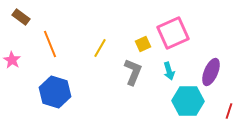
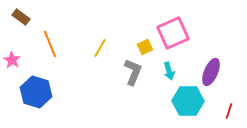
yellow square: moved 2 px right, 3 px down
blue hexagon: moved 19 px left
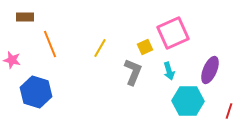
brown rectangle: moved 4 px right; rotated 36 degrees counterclockwise
pink star: rotated 18 degrees counterclockwise
purple ellipse: moved 1 px left, 2 px up
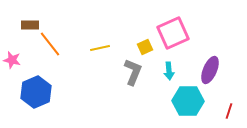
brown rectangle: moved 5 px right, 8 px down
orange line: rotated 16 degrees counterclockwise
yellow line: rotated 48 degrees clockwise
cyan arrow: rotated 12 degrees clockwise
blue hexagon: rotated 20 degrees clockwise
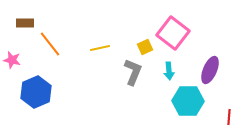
brown rectangle: moved 5 px left, 2 px up
pink square: rotated 28 degrees counterclockwise
red line: moved 6 px down; rotated 14 degrees counterclockwise
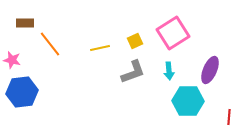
pink square: rotated 20 degrees clockwise
yellow square: moved 10 px left, 6 px up
gray L-shape: rotated 48 degrees clockwise
blue hexagon: moved 14 px left; rotated 16 degrees clockwise
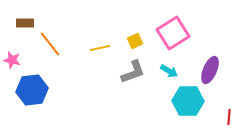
cyan arrow: rotated 54 degrees counterclockwise
blue hexagon: moved 10 px right, 2 px up
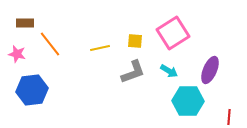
yellow square: rotated 28 degrees clockwise
pink star: moved 5 px right, 6 px up
